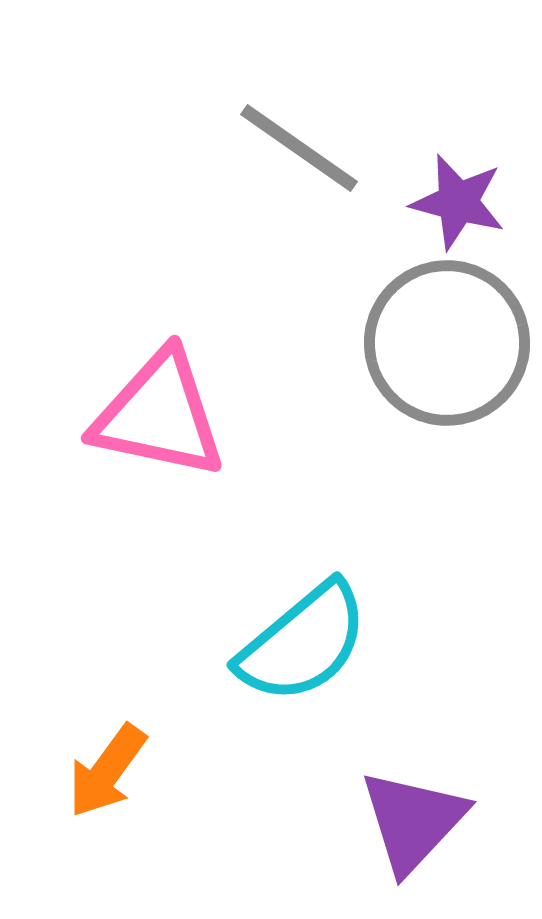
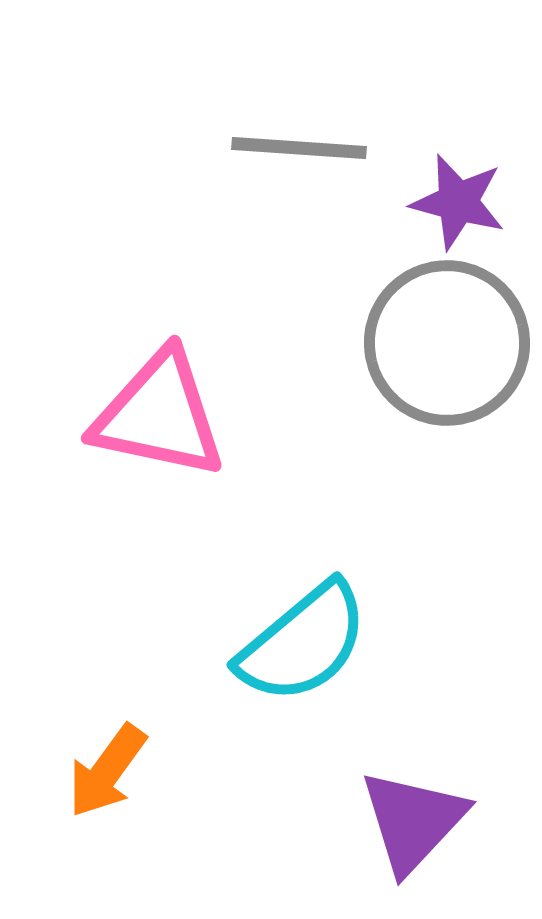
gray line: rotated 31 degrees counterclockwise
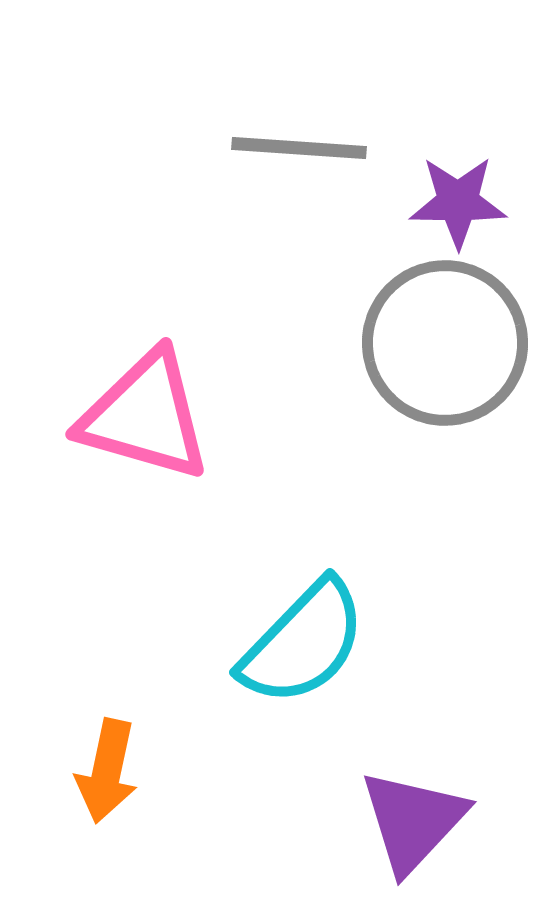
purple star: rotated 14 degrees counterclockwise
gray circle: moved 2 px left
pink triangle: moved 14 px left, 1 px down; rotated 4 degrees clockwise
cyan semicircle: rotated 6 degrees counterclockwise
orange arrow: rotated 24 degrees counterclockwise
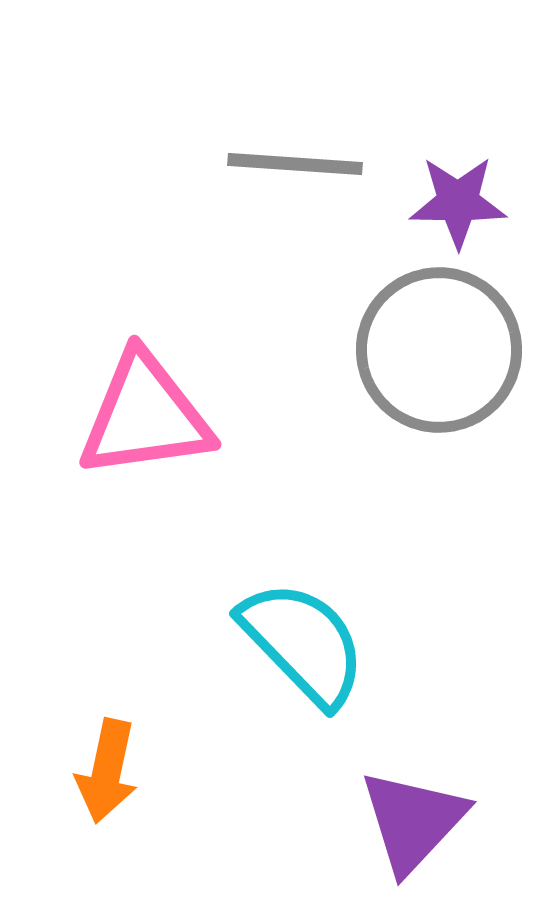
gray line: moved 4 px left, 16 px down
gray circle: moved 6 px left, 7 px down
pink triangle: rotated 24 degrees counterclockwise
cyan semicircle: rotated 88 degrees counterclockwise
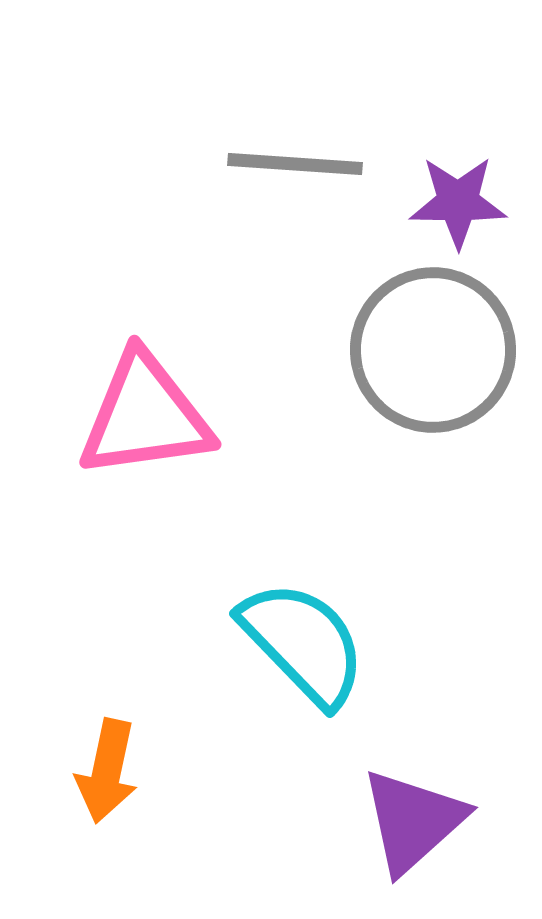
gray circle: moved 6 px left
purple triangle: rotated 5 degrees clockwise
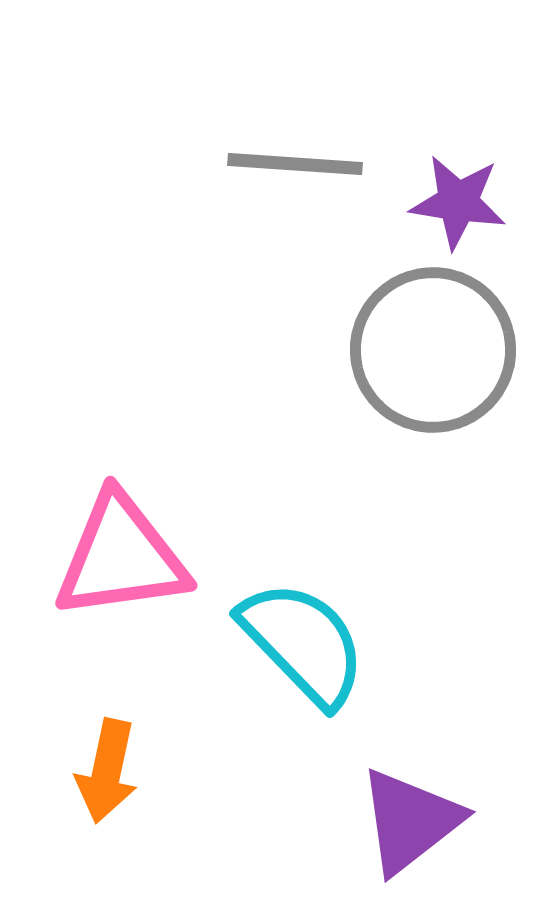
purple star: rotated 8 degrees clockwise
pink triangle: moved 24 px left, 141 px down
purple triangle: moved 3 px left; rotated 4 degrees clockwise
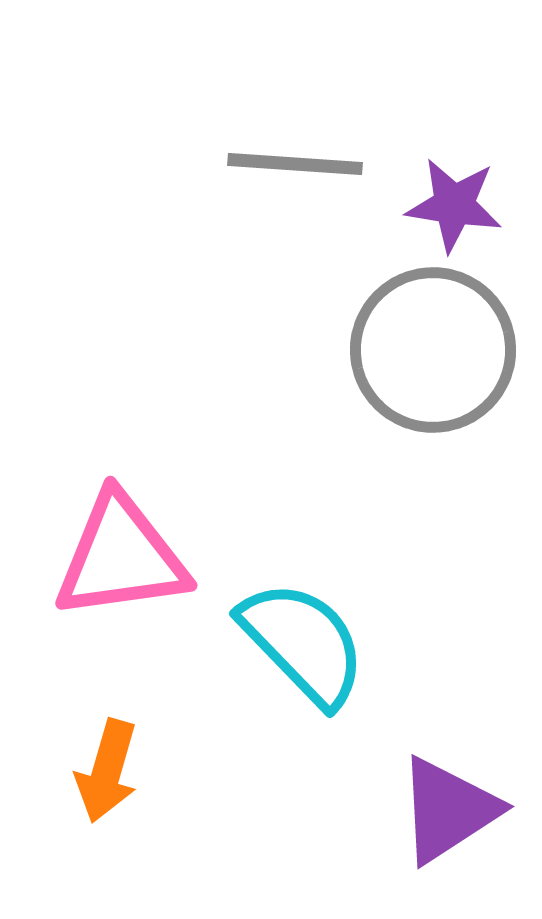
purple star: moved 4 px left, 3 px down
orange arrow: rotated 4 degrees clockwise
purple triangle: moved 38 px right, 11 px up; rotated 5 degrees clockwise
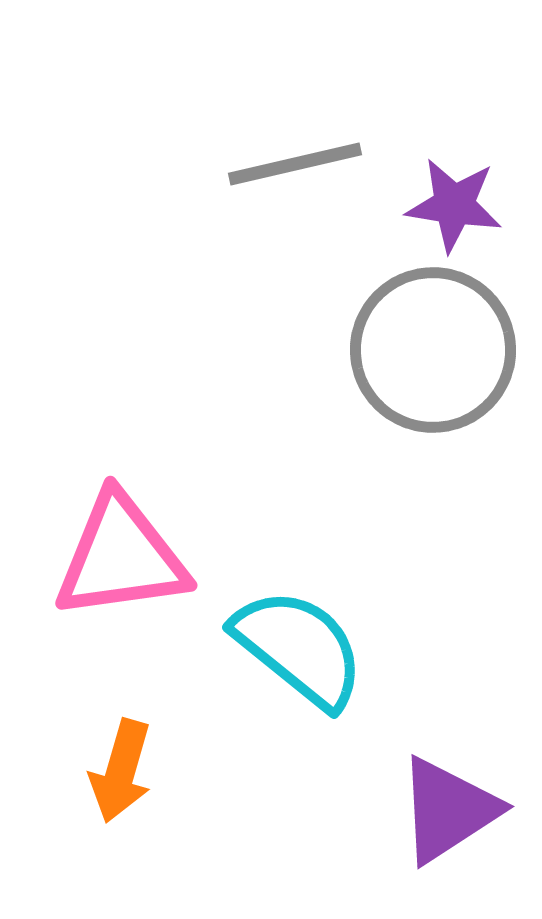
gray line: rotated 17 degrees counterclockwise
cyan semicircle: moved 4 px left, 5 px down; rotated 7 degrees counterclockwise
orange arrow: moved 14 px right
